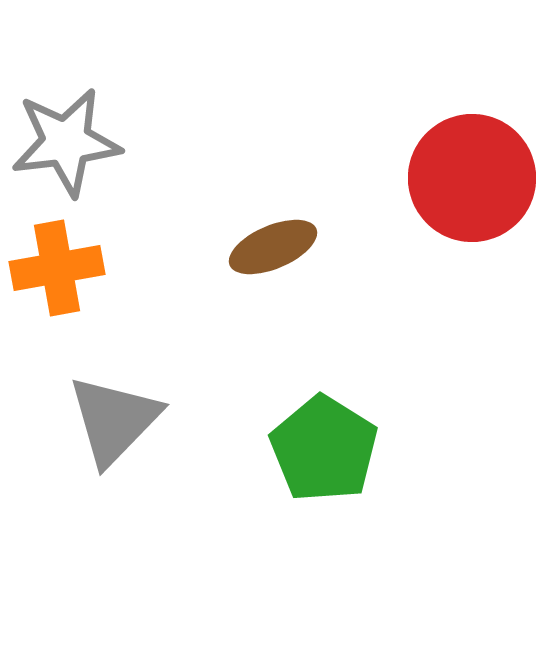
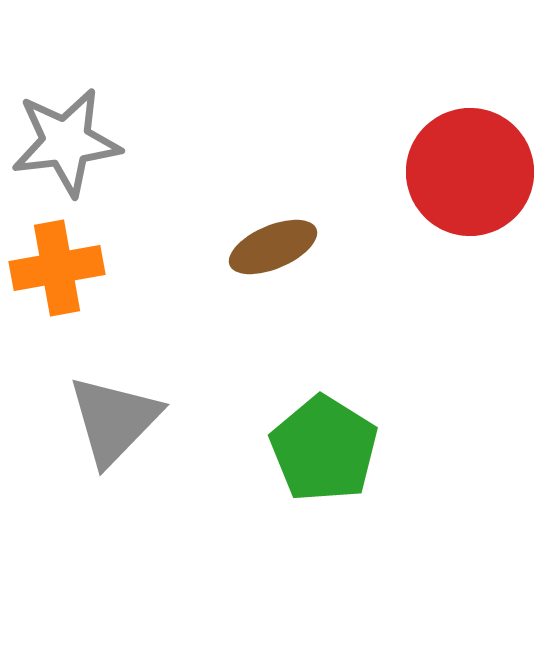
red circle: moved 2 px left, 6 px up
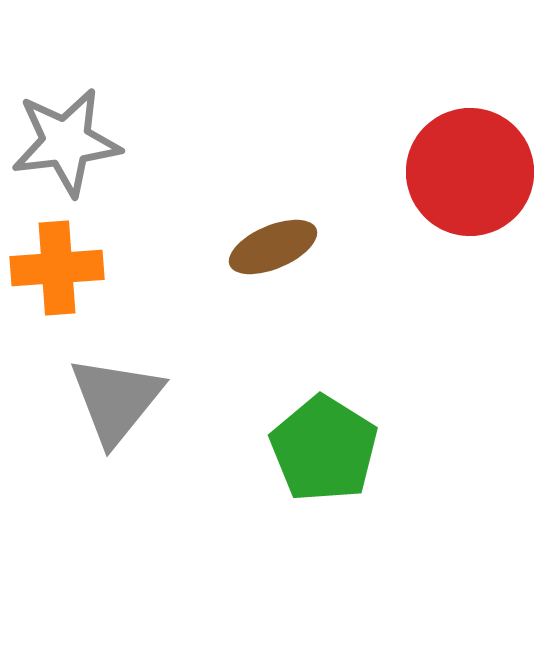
orange cross: rotated 6 degrees clockwise
gray triangle: moved 2 px right, 20 px up; rotated 5 degrees counterclockwise
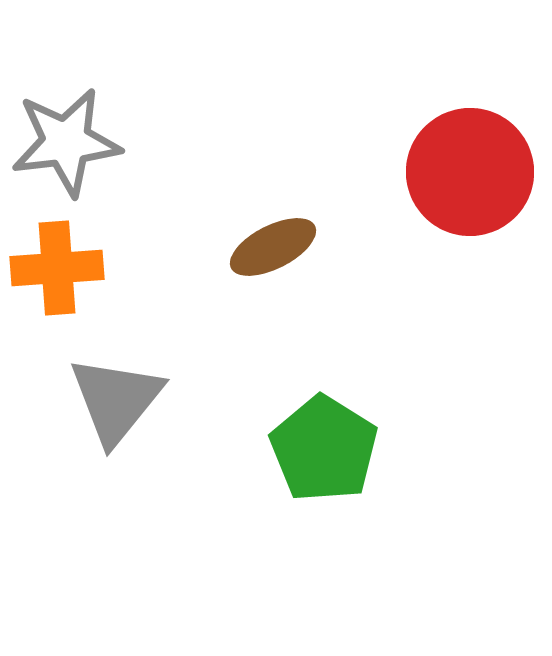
brown ellipse: rotated 4 degrees counterclockwise
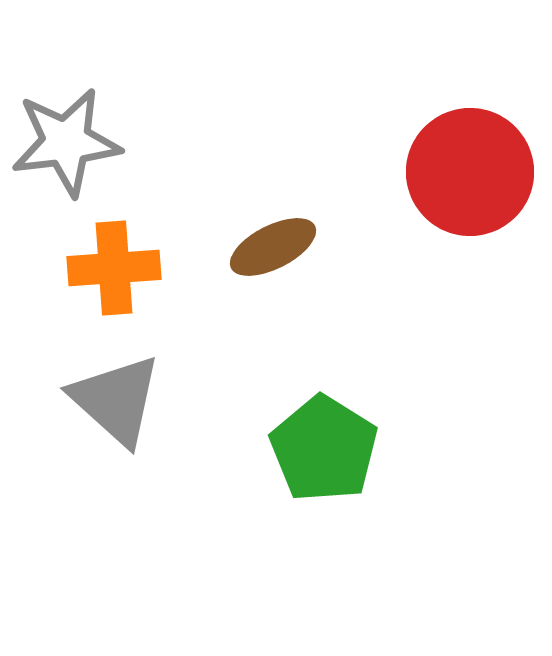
orange cross: moved 57 px right
gray triangle: rotated 27 degrees counterclockwise
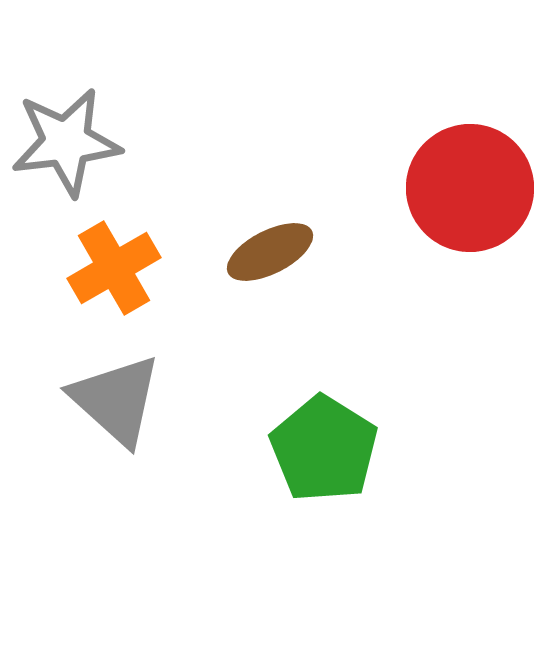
red circle: moved 16 px down
brown ellipse: moved 3 px left, 5 px down
orange cross: rotated 26 degrees counterclockwise
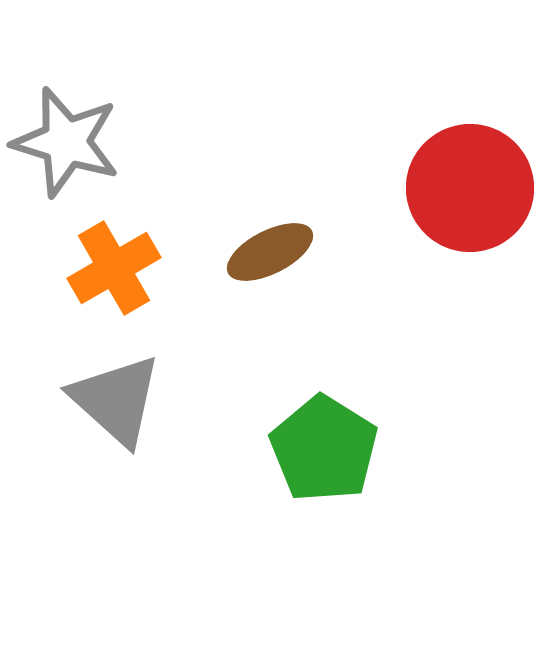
gray star: rotated 24 degrees clockwise
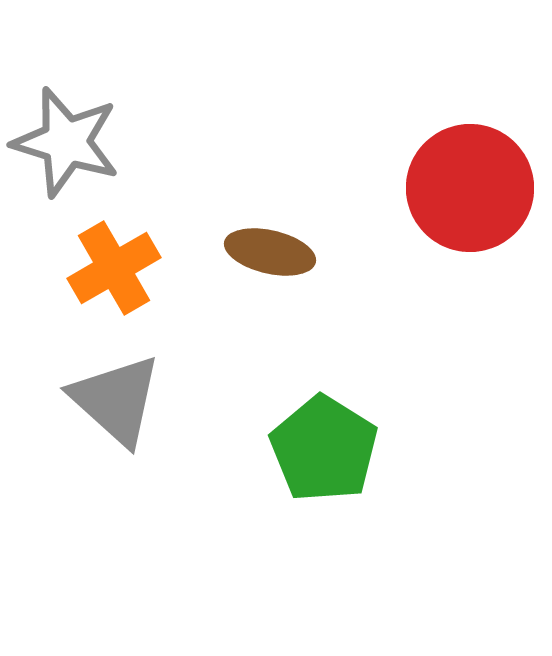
brown ellipse: rotated 40 degrees clockwise
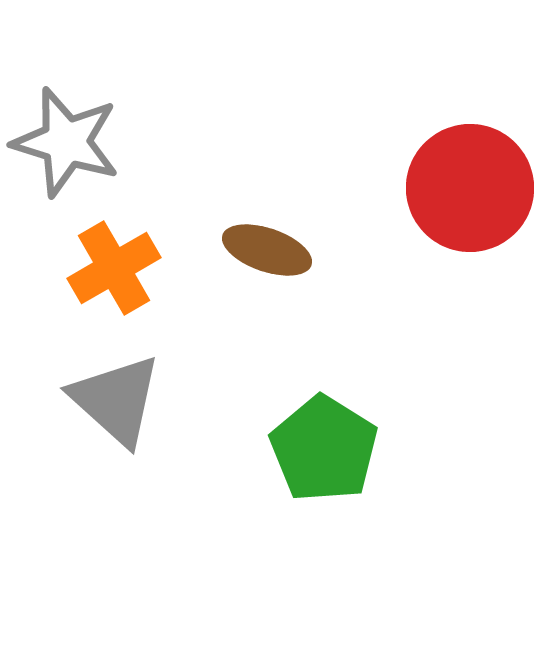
brown ellipse: moved 3 px left, 2 px up; rotated 6 degrees clockwise
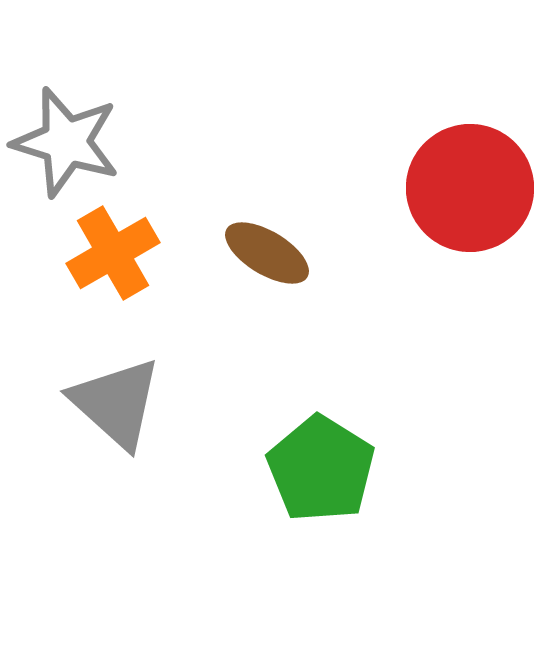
brown ellipse: moved 3 px down; rotated 12 degrees clockwise
orange cross: moved 1 px left, 15 px up
gray triangle: moved 3 px down
green pentagon: moved 3 px left, 20 px down
